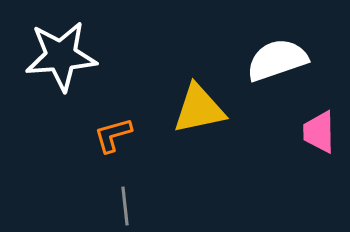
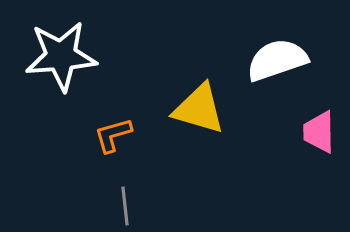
yellow triangle: rotated 28 degrees clockwise
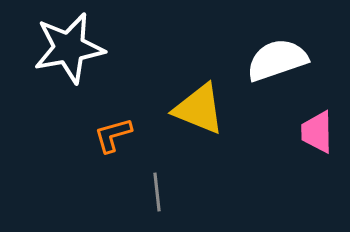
white star: moved 8 px right, 8 px up; rotated 6 degrees counterclockwise
yellow triangle: rotated 6 degrees clockwise
pink trapezoid: moved 2 px left
gray line: moved 32 px right, 14 px up
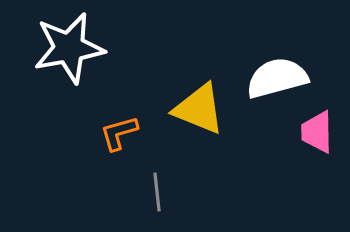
white semicircle: moved 18 px down; rotated 4 degrees clockwise
orange L-shape: moved 6 px right, 2 px up
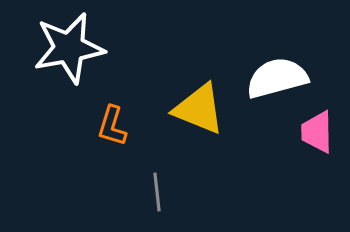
orange L-shape: moved 7 px left, 7 px up; rotated 57 degrees counterclockwise
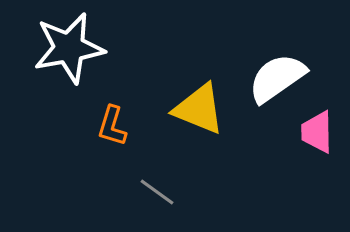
white semicircle: rotated 20 degrees counterclockwise
gray line: rotated 48 degrees counterclockwise
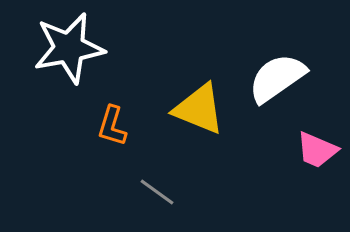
pink trapezoid: moved 18 px down; rotated 66 degrees counterclockwise
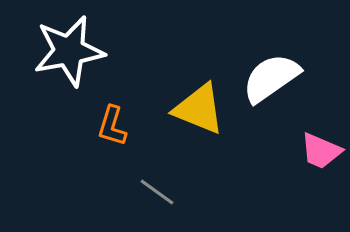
white star: moved 3 px down
white semicircle: moved 6 px left
pink trapezoid: moved 4 px right, 1 px down
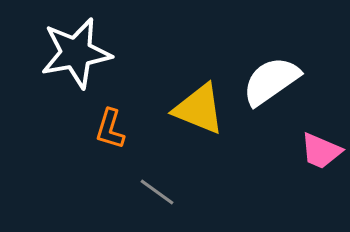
white star: moved 7 px right, 2 px down
white semicircle: moved 3 px down
orange L-shape: moved 2 px left, 3 px down
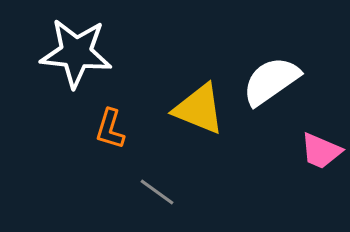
white star: rotated 16 degrees clockwise
